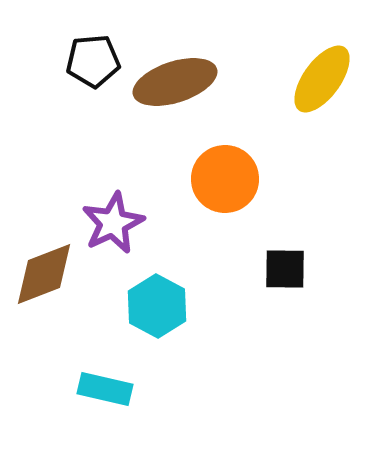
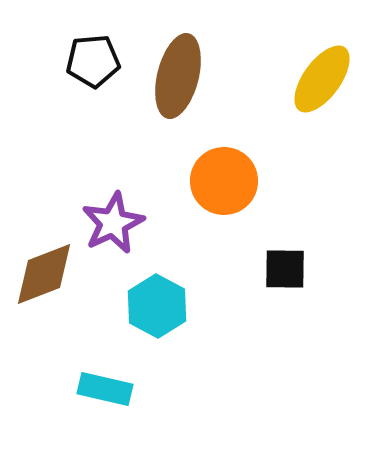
brown ellipse: moved 3 px right, 6 px up; rotated 58 degrees counterclockwise
orange circle: moved 1 px left, 2 px down
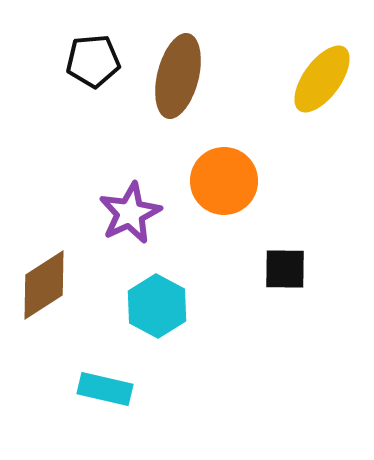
purple star: moved 17 px right, 10 px up
brown diamond: moved 11 px down; rotated 12 degrees counterclockwise
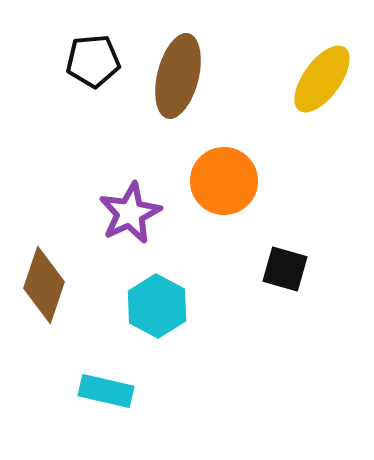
black square: rotated 15 degrees clockwise
brown diamond: rotated 38 degrees counterclockwise
cyan rectangle: moved 1 px right, 2 px down
